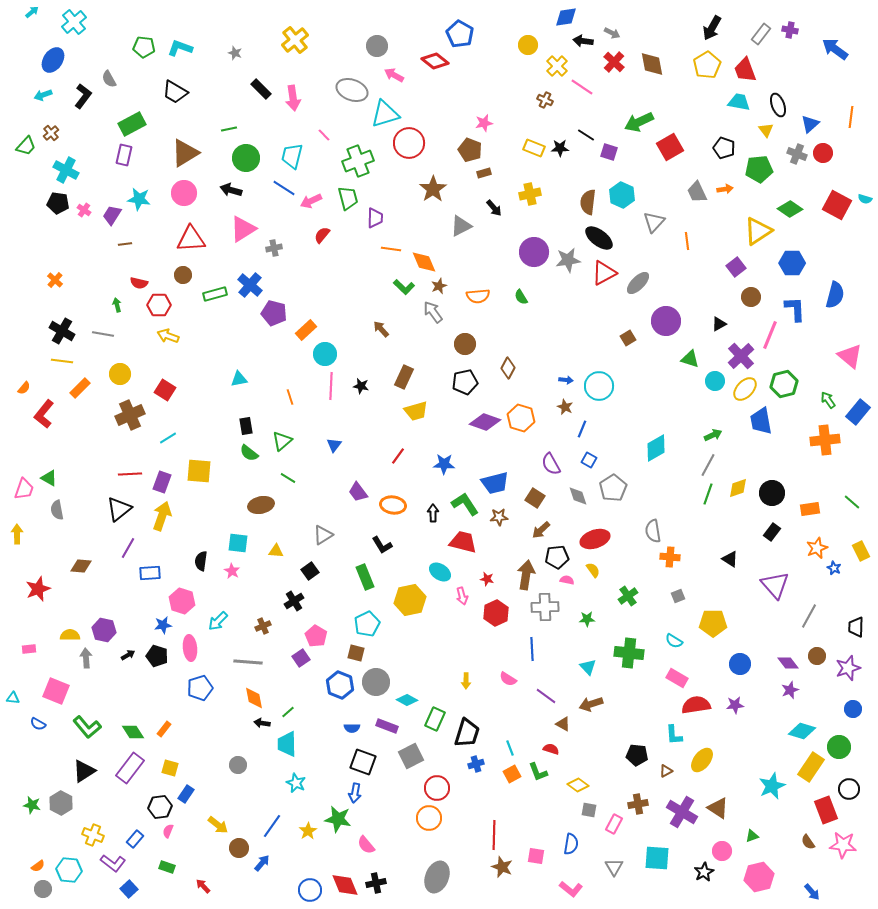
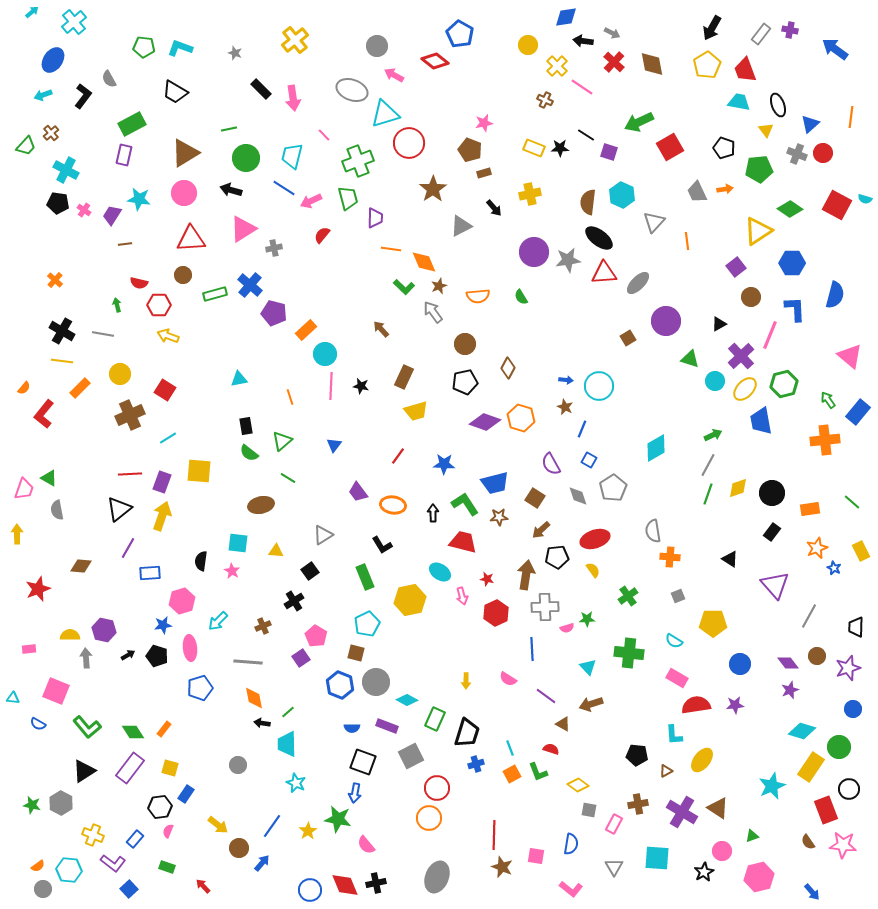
red triangle at (604, 273): rotated 24 degrees clockwise
pink semicircle at (567, 580): moved 48 px down; rotated 152 degrees clockwise
pink hexagon at (182, 601): rotated 25 degrees clockwise
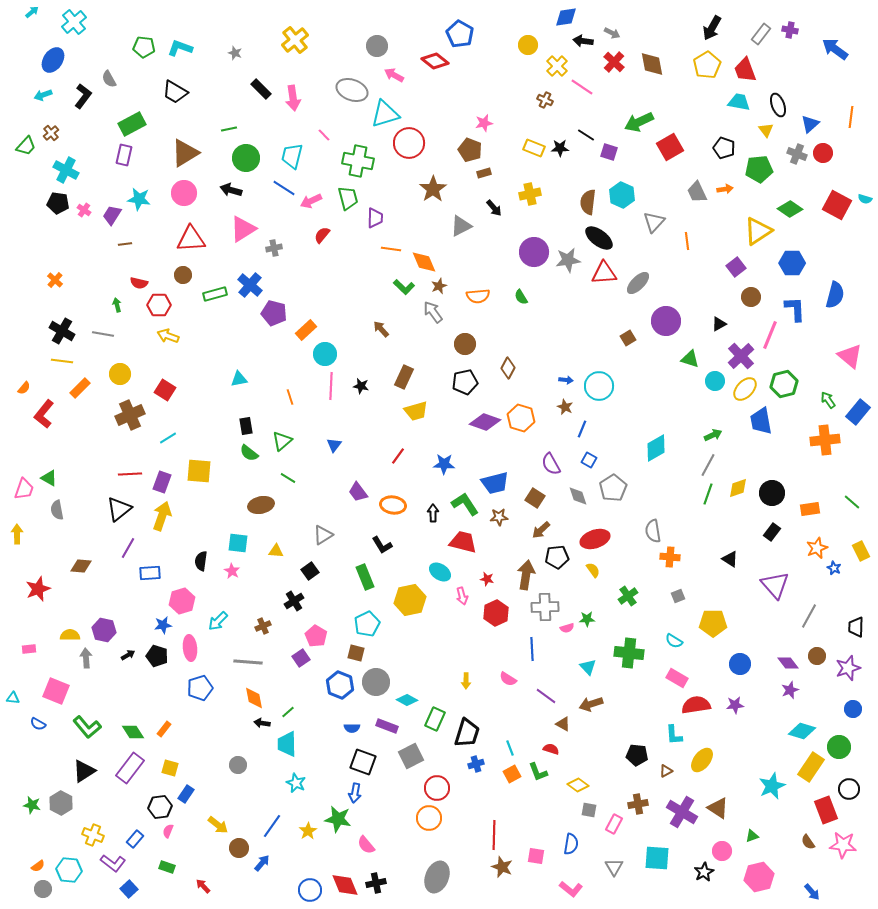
green cross at (358, 161): rotated 32 degrees clockwise
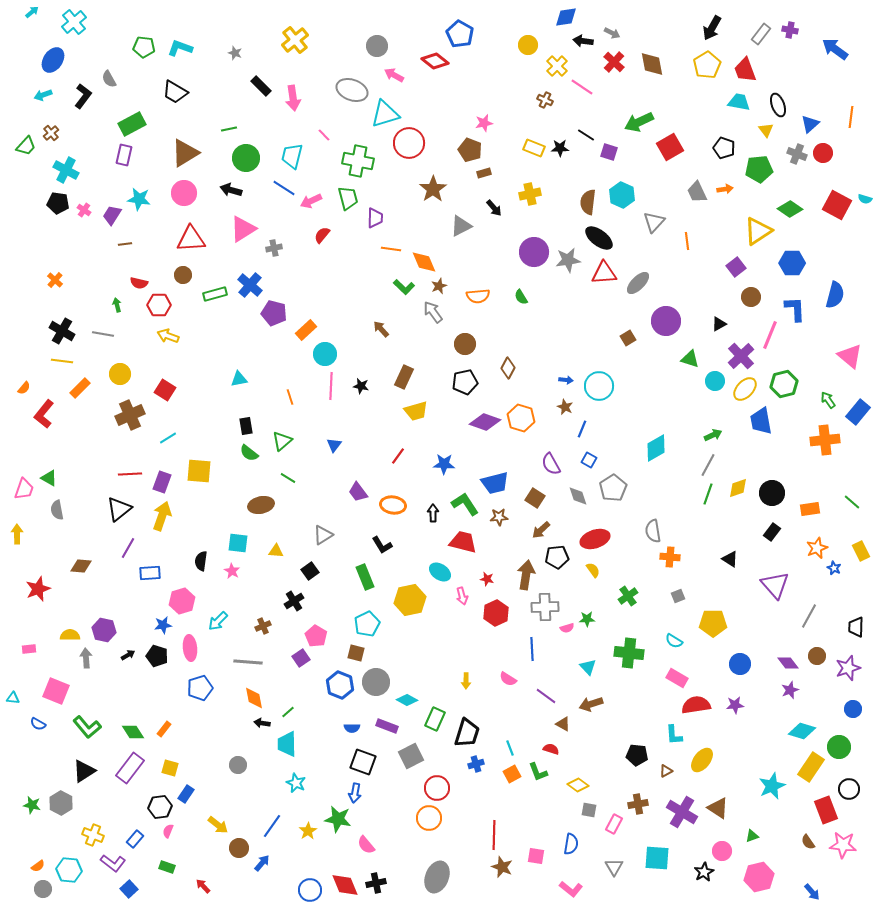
black rectangle at (261, 89): moved 3 px up
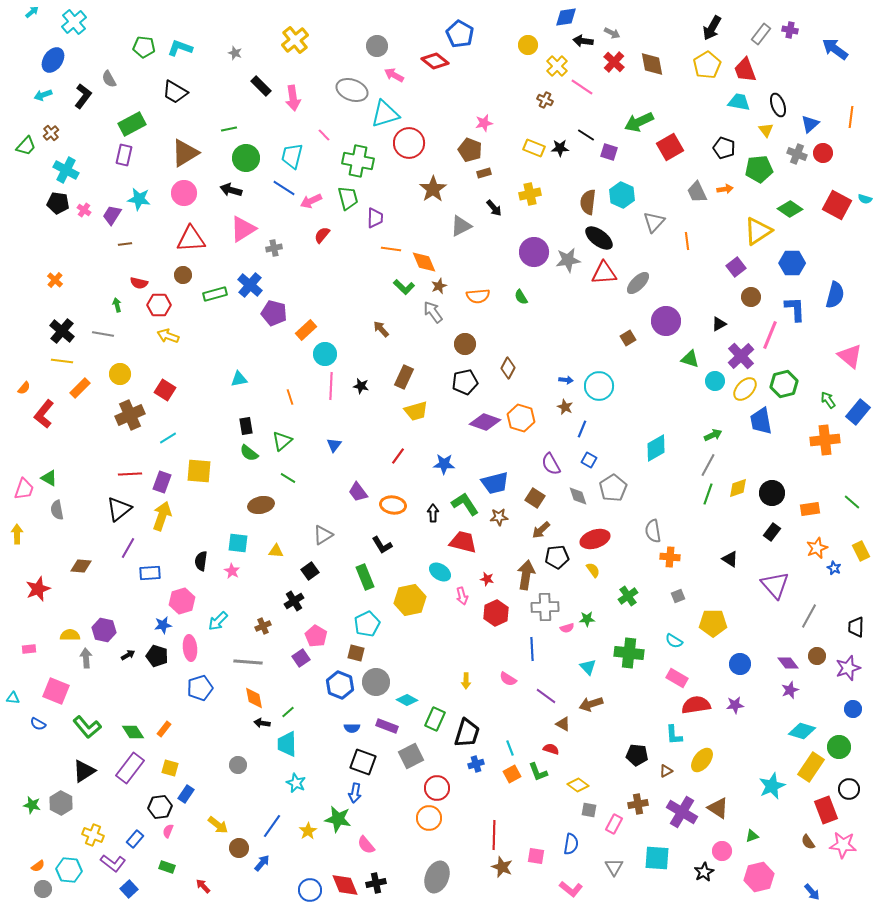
black cross at (62, 331): rotated 10 degrees clockwise
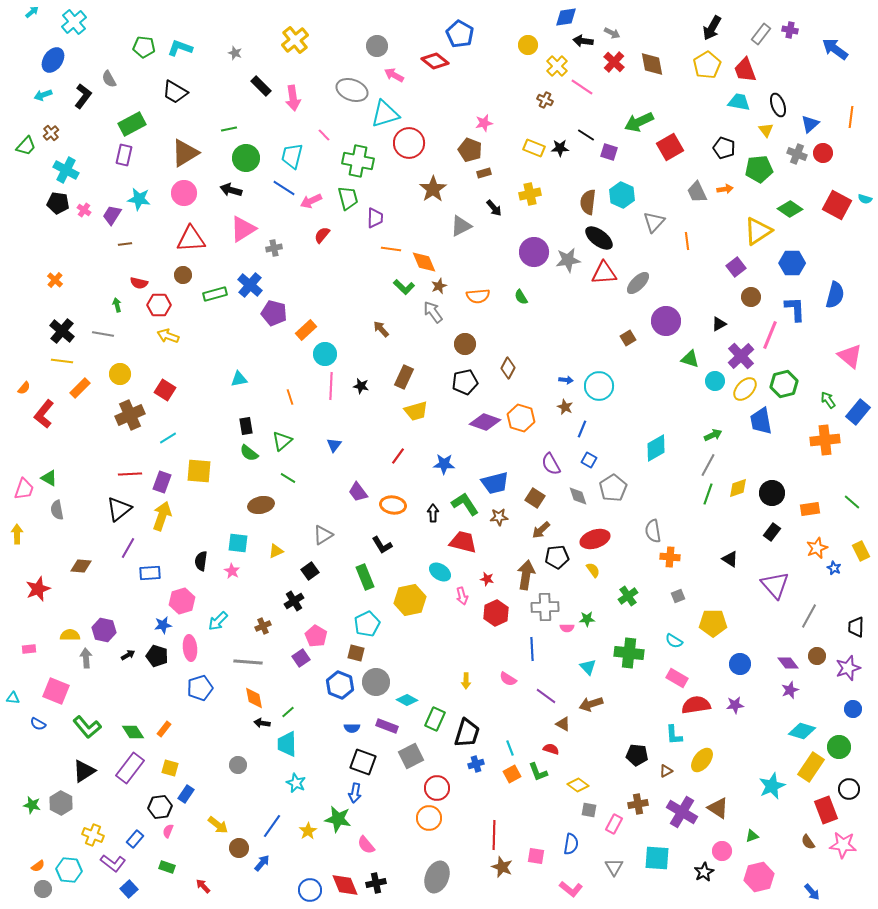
yellow triangle at (276, 551): rotated 28 degrees counterclockwise
pink semicircle at (567, 628): rotated 16 degrees clockwise
